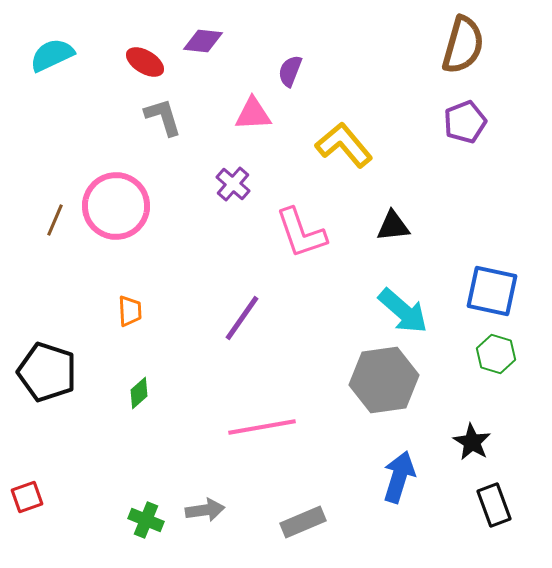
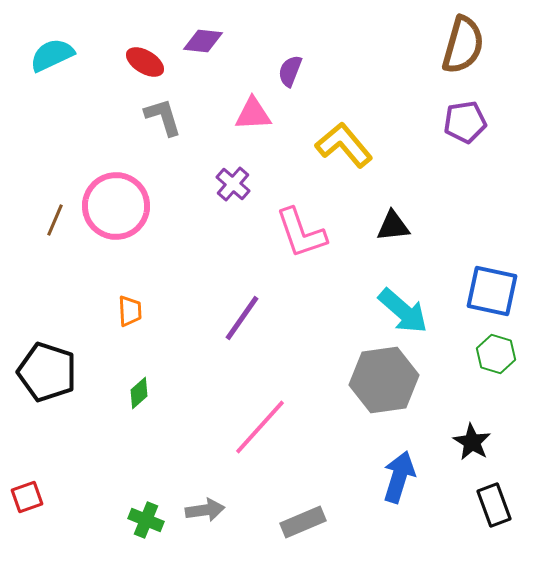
purple pentagon: rotated 12 degrees clockwise
pink line: moved 2 px left; rotated 38 degrees counterclockwise
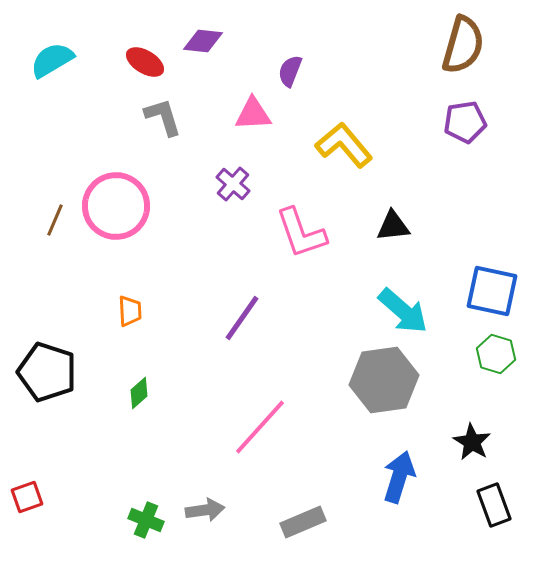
cyan semicircle: moved 5 px down; rotated 6 degrees counterclockwise
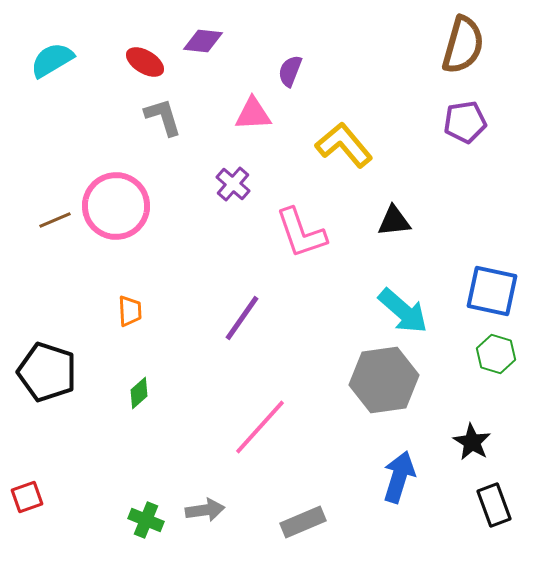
brown line: rotated 44 degrees clockwise
black triangle: moved 1 px right, 5 px up
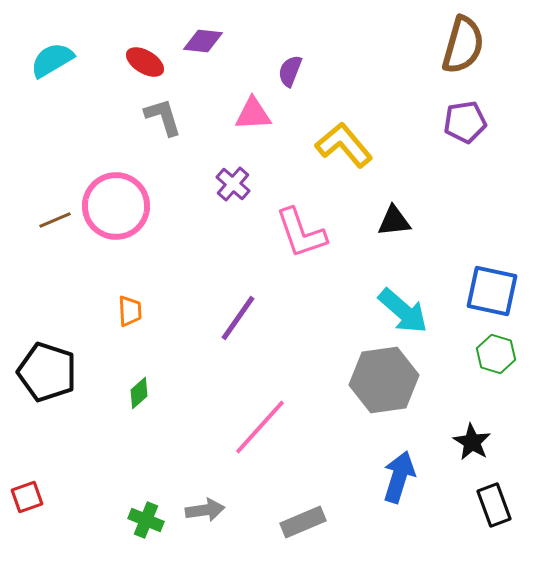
purple line: moved 4 px left
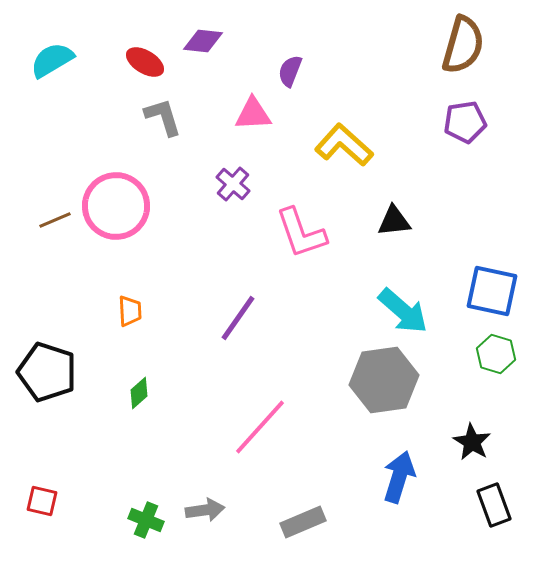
yellow L-shape: rotated 8 degrees counterclockwise
red square: moved 15 px right, 4 px down; rotated 32 degrees clockwise
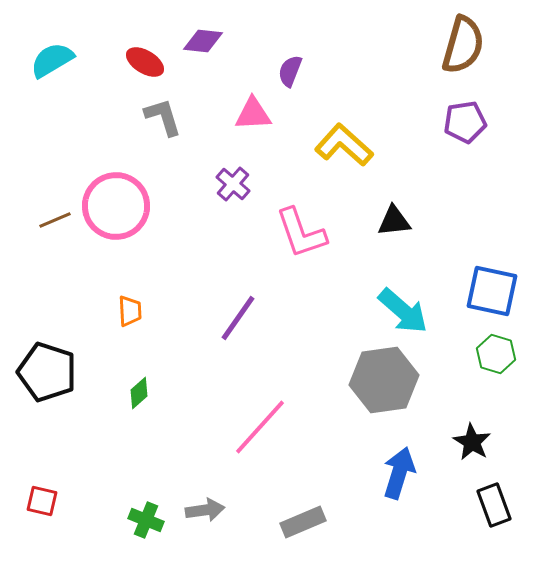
blue arrow: moved 4 px up
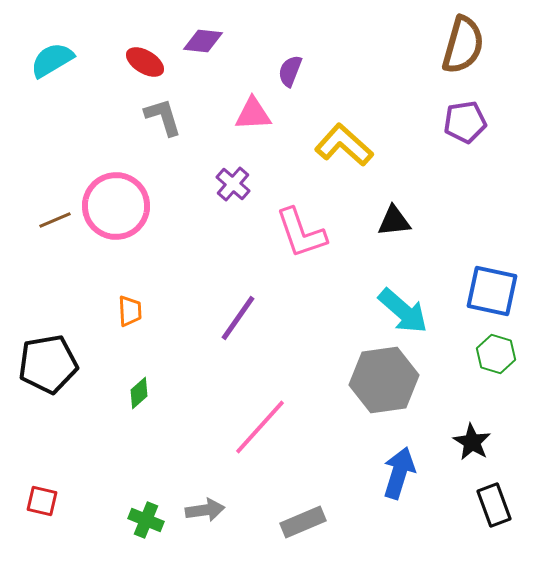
black pentagon: moved 1 px right, 8 px up; rotated 28 degrees counterclockwise
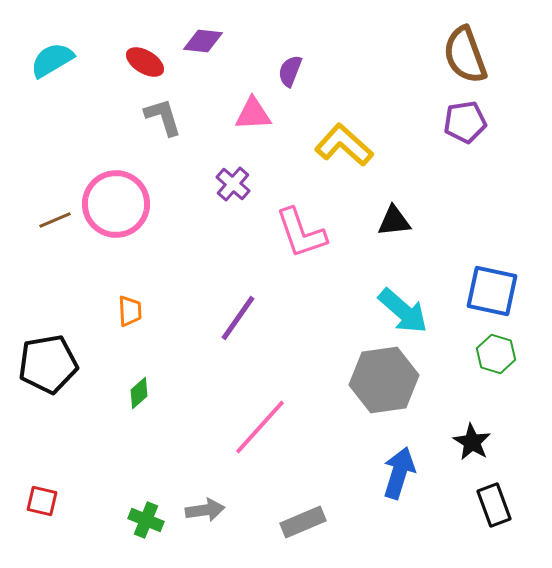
brown semicircle: moved 2 px right, 10 px down; rotated 144 degrees clockwise
pink circle: moved 2 px up
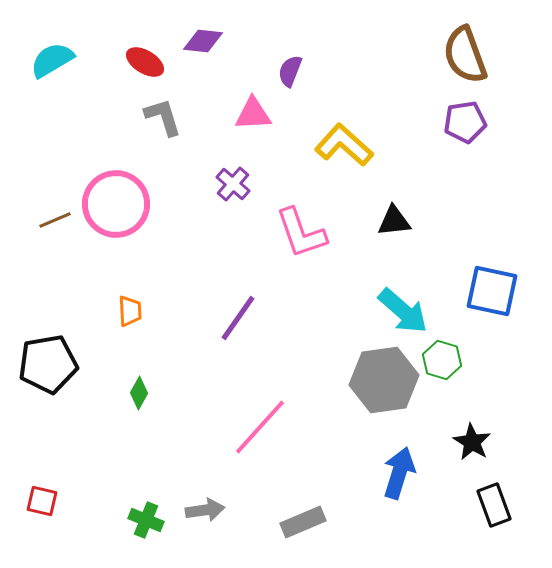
green hexagon: moved 54 px left, 6 px down
green diamond: rotated 20 degrees counterclockwise
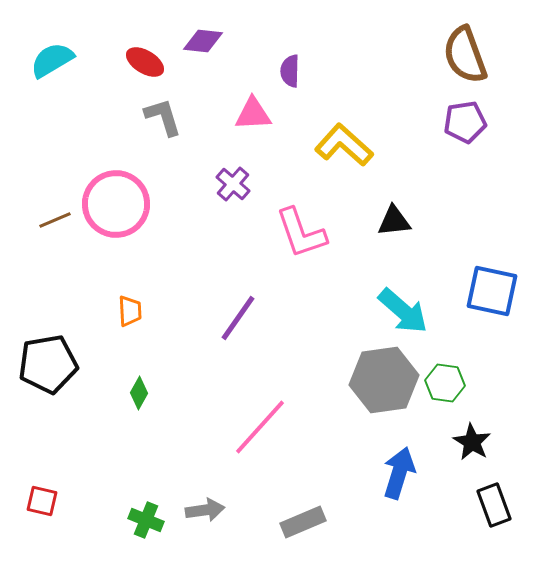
purple semicircle: rotated 20 degrees counterclockwise
green hexagon: moved 3 px right, 23 px down; rotated 9 degrees counterclockwise
